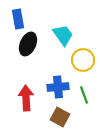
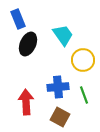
blue rectangle: rotated 12 degrees counterclockwise
red arrow: moved 4 px down
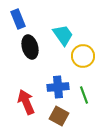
black ellipse: moved 2 px right, 3 px down; rotated 40 degrees counterclockwise
yellow circle: moved 4 px up
red arrow: rotated 20 degrees counterclockwise
brown square: moved 1 px left, 1 px up
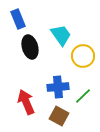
cyan trapezoid: moved 2 px left
green line: moved 1 px left, 1 px down; rotated 66 degrees clockwise
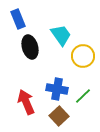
blue cross: moved 1 px left, 2 px down; rotated 15 degrees clockwise
brown square: rotated 18 degrees clockwise
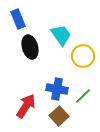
red arrow: moved 4 px down; rotated 55 degrees clockwise
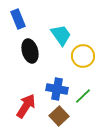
black ellipse: moved 4 px down
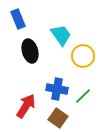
brown square: moved 1 px left, 2 px down; rotated 12 degrees counterclockwise
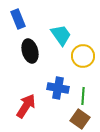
blue cross: moved 1 px right, 1 px up
green line: rotated 42 degrees counterclockwise
brown square: moved 22 px right, 1 px down
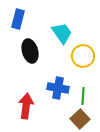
blue rectangle: rotated 36 degrees clockwise
cyan trapezoid: moved 1 px right, 2 px up
red arrow: rotated 25 degrees counterclockwise
brown square: rotated 12 degrees clockwise
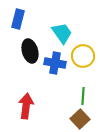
blue cross: moved 3 px left, 25 px up
